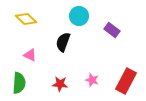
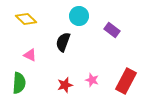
red star: moved 5 px right, 1 px down; rotated 21 degrees counterclockwise
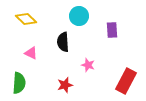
purple rectangle: rotated 49 degrees clockwise
black semicircle: rotated 24 degrees counterclockwise
pink triangle: moved 1 px right, 2 px up
pink star: moved 4 px left, 15 px up
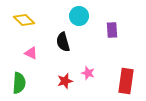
yellow diamond: moved 2 px left, 1 px down
black semicircle: rotated 12 degrees counterclockwise
pink star: moved 8 px down
red rectangle: rotated 20 degrees counterclockwise
red star: moved 4 px up
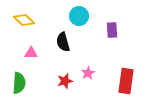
pink triangle: rotated 24 degrees counterclockwise
pink star: rotated 24 degrees clockwise
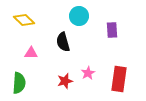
red rectangle: moved 7 px left, 2 px up
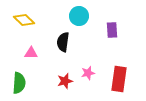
black semicircle: rotated 24 degrees clockwise
pink star: rotated 16 degrees clockwise
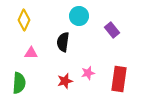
yellow diamond: rotated 70 degrees clockwise
purple rectangle: rotated 35 degrees counterclockwise
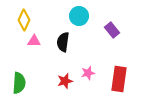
pink triangle: moved 3 px right, 12 px up
